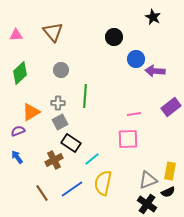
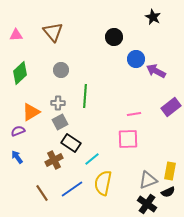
purple arrow: moved 1 px right; rotated 24 degrees clockwise
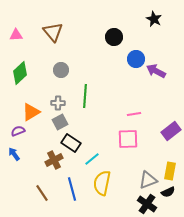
black star: moved 1 px right, 2 px down
purple rectangle: moved 24 px down
blue arrow: moved 3 px left, 3 px up
yellow semicircle: moved 1 px left
blue line: rotated 70 degrees counterclockwise
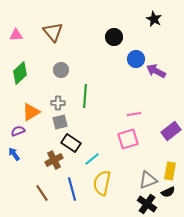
gray square: rotated 14 degrees clockwise
pink square: rotated 15 degrees counterclockwise
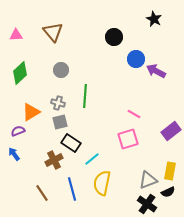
gray cross: rotated 16 degrees clockwise
pink line: rotated 40 degrees clockwise
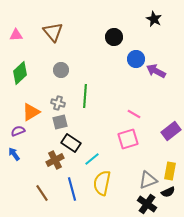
brown cross: moved 1 px right
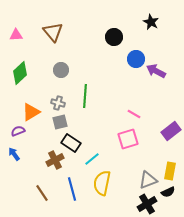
black star: moved 3 px left, 3 px down
black cross: rotated 24 degrees clockwise
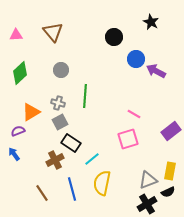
gray square: rotated 14 degrees counterclockwise
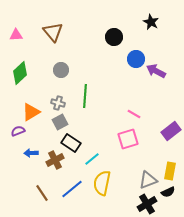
blue arrow: moved 17 px right, 1 px up; rotated 56 degrees counterclockwise
blue line: rotated 65 degrees clockwise
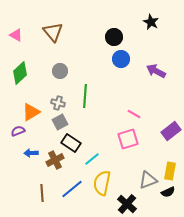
pink triangle: rotated 32 degrees clockwise
blue circle: moved 15 px left
gray circle: moved 1 px left, 1 px down
brown line: rotated 30 degrees clockwise
black cross: moved 20 px left; rotated 18 degrees counterclockwise
